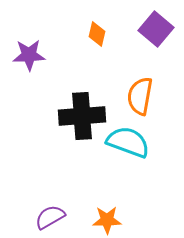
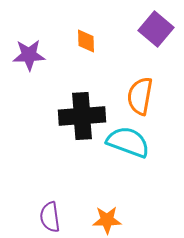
orange diamond: moved 11 px left, 7 px down; rotated 15 degrees counterclockwise
purple semicircle: rotated 68 degrees counterclockwise
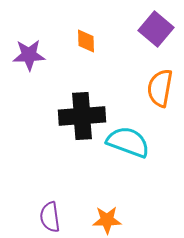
orange semicircle: moved 20 px right, 8 px up
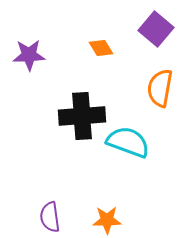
orange diamond: moved 15 px right, 7 px down; rotated 30 degrees counterclockwise
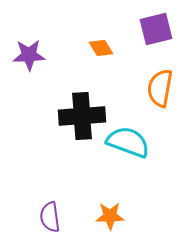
purple square: rotated 36 degrees clockwise
orange star: moved 3 px right, 4 px up
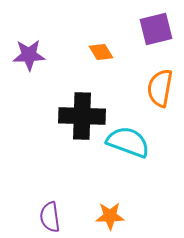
orange diamond: moved 4 px down
black cross: rotated 6 degrees clockwise
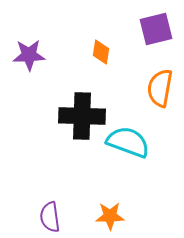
orange diamond: rotated 40 degrees clockwise
